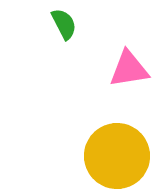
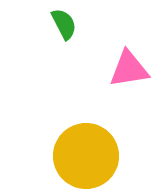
yellow circle: moved 31 px left
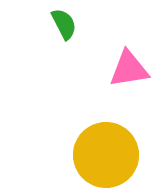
yellow circle: moved 20 px right, 1 px up
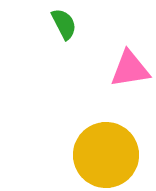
pink triangle: moved 1 px right
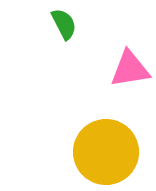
yellow circle: moved 3 px up
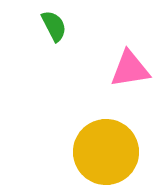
green semicircle: moved 10 px left, 2 px down
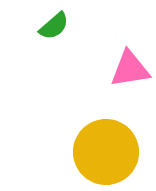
green semicircle: rotated 76 degrees clockwise
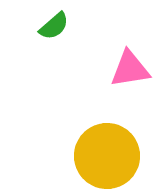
yellow circle: moved 1 px right, 4 px down
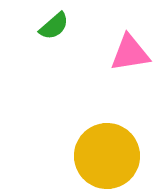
pink triangle: moved 16 px up
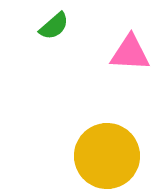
pink triangle: rotated 12 degrees clockwise
